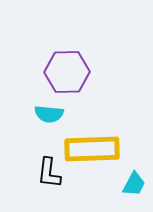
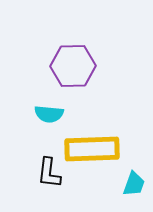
purple hexagon: moved 6 px right, 6 px up
cyan trapezoid: rotated 8 degrees counterclockwise
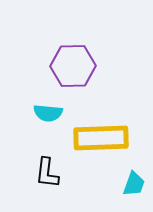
cyan semicircle: moved 1 px left, 1 px up
yellow rectangle: moved 9 px right, 11 px up
black L-shape: moved 2 px left
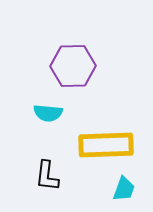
yellow rectangle: moved 5 px right, 7 px down
black L-shape: moved 3 px down
cyan trapezoid: moved 10 px left, 5 px down
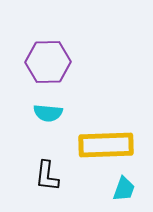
purple hexagon: moved 25 px left, 4 px up
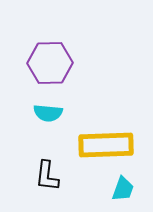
purple hexagon: moved 2 px right, 1 px down
cyan trapezoid: moved 1 px left
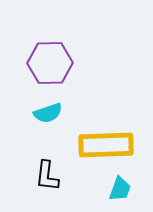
cyan semicircle: rotated 24 degrees counterclockwise
cyan trapezoid: moved 3 px left
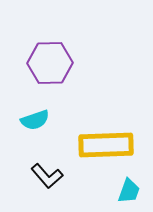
cyan semicircle: moved 13 px left, 7 px down
black L-shape: rotated 48 degrees counterclockwise
cyan trapezoid: moved 9 px right, 2 px down
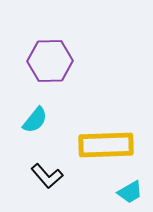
purple hexagon: moved 2 px up
cyan semicircle: rotated 32 degrees counterclockwise
cyan trapezoid: moved 1 px right, 1 px down; rotated 40 degrees clockwise
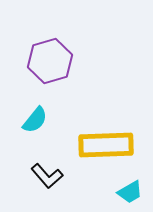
purple hexagon: rotated 15 degrees counterclockwise
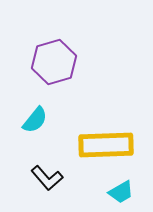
purple hexagon: moved 4 px right, 1 px down
black L-shape: moved 2 px down
cyan trapezoid: moved 9 px left
